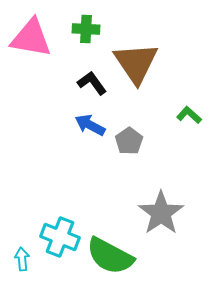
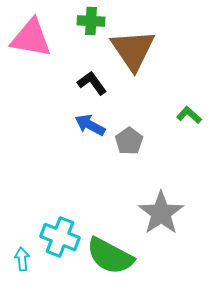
green cross: moved 5 px right, 8 px up
brown triangle: moved 3 px left, 13 px up
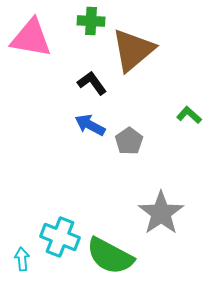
brown triangle: rotated 24 degrees clockwise
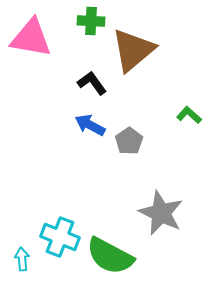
gray star: rotated 12 degrees counterclockwise
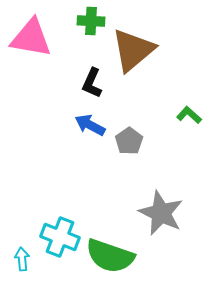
black L-shape: rotated 120 degrees counterclockwise
green semicircle: rotated 9 degrees counterclockwise
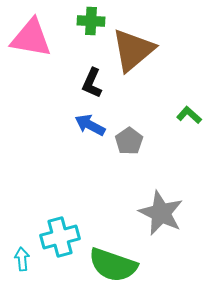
cyan cross: rotated 36 degrees counterclockwise
green semicircle: moved 3 px right, 9 px down
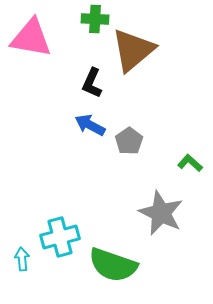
green cross: moved 4 px right, 2 px up
green L-shape: moved 1 px right, 48 px down
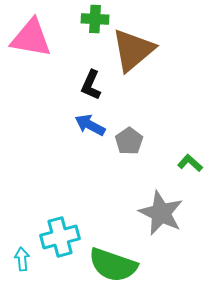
black L-shape: moved 1 px left, 2 px down
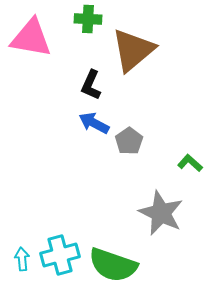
green cross: moved 7 px left
blue arrow: moved 4 px right, 2 px up
cyan cross: moved 18 px down
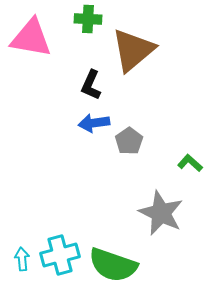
blue arrow: rotated 36 degrees counterclockwise
